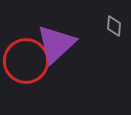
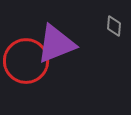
purple triangle: rotated 21 degrees clockwise
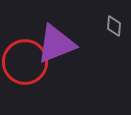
red circle: moved 1 px left, 1 px down
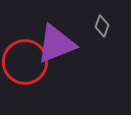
gray diamond: moved 12 px left; rotated 15 degrees clockwise
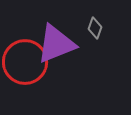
gray diamond: moved 7 px left, 2 px down
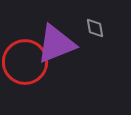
gray diamond: rotated 30 degrees counterclockwise
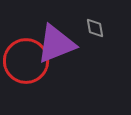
red circle: moved 1 px right, 1 px up
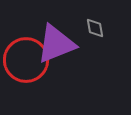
red circle: moved 1 px up
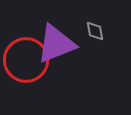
gray diamond: moved 3 px down
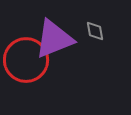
purple triangle: moved 2 px left, 5 px up
